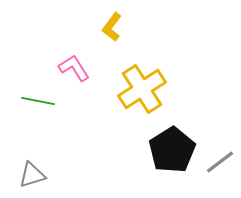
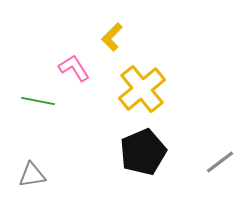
yellow L-shape: moved 10 px down; rotated 8 degrees clockwise
yellow cross: rotated 6 degrees counterclockwise
black pentagon: moved 29 px left, 2 px down; rotated 9 degrees clockwise
gray triangle: rotated 8 degrees clockwise
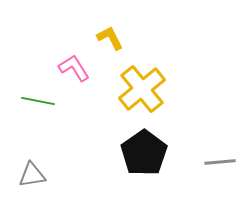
yellow L-shape: moved 2 px left, 1 px down; rotated 108 degrees clockwise
black pentagon: moved 1 px right, 1 px down; rotated 12 degrees counterclockwise
gray line: rotated 32 degrees clockwise
